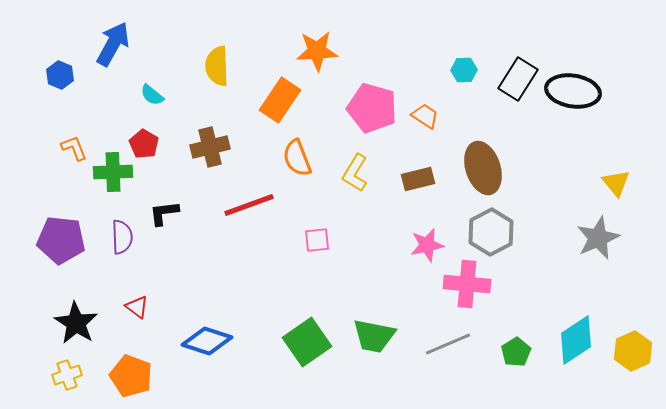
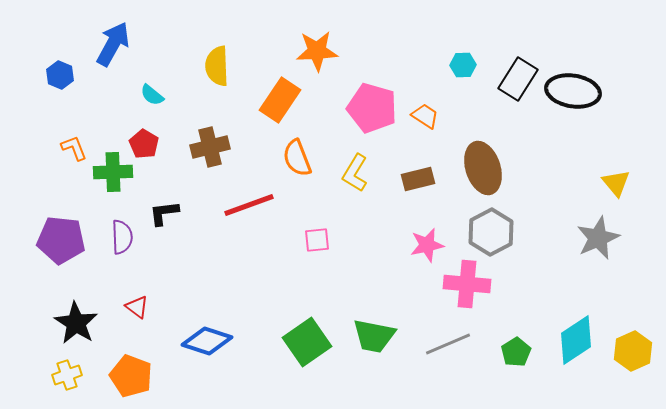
cyan hexagon: moved 1 px left, 5 px up
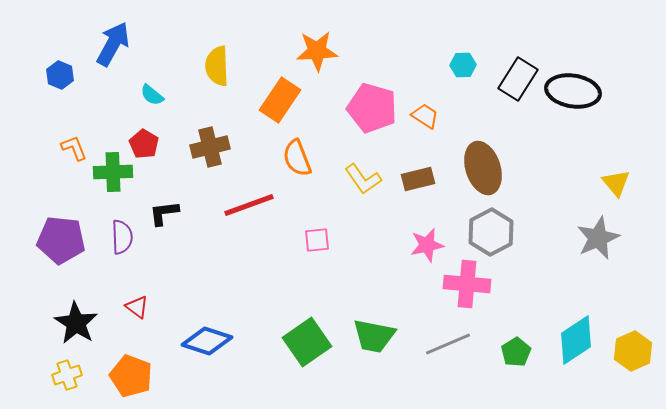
yellow L-shape: moved 8 px right, 6 px down; rotated 66 degrees counterclockwise
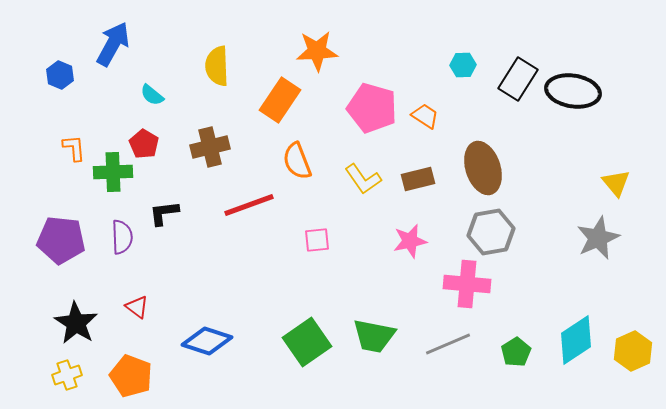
orange L-shape: rotated 16 degrees clockwise
orange semicircle: moved 3 px down
gray hexagon: rotated 18 degrees clockwise
pink star: moved 17 px left, 4 px up
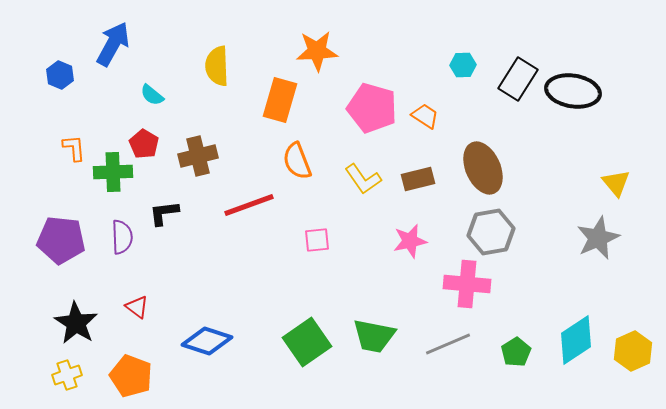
orange rectangle: rotated 18 degrees counterclockwise
brown cross: moved 12 px left, 9 px down
brown ellipse: rotated 6 degrees counterclockwise
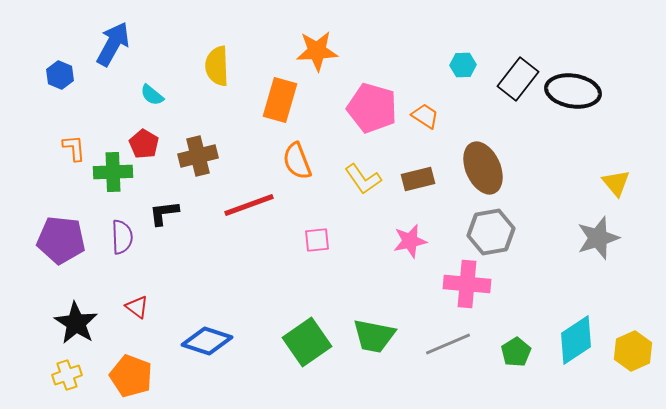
black rectangle: rotated 6 degrees clockwise
gray star: rotated 6 degrees clockwise
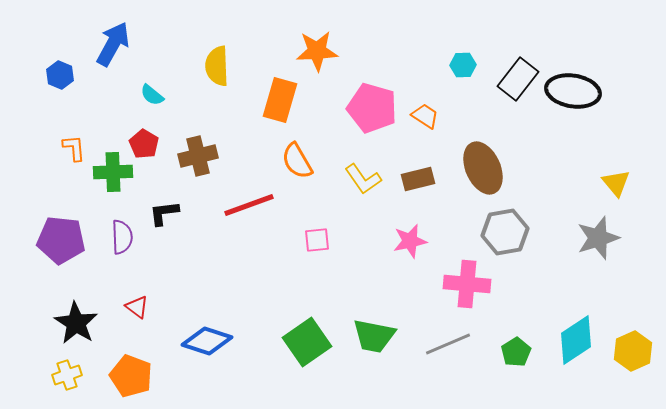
orange semicircle: rotated 9 degrees counterclockwise
gray hexagon: moved 14 px right
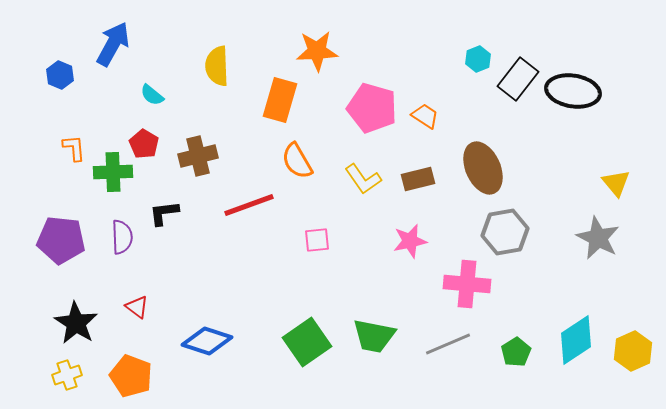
cyan hexagon: moved 15 px right, 6 px up; rotated 20 degrees counterclockwise
gray star: rotated 27 degrees counterclockwise
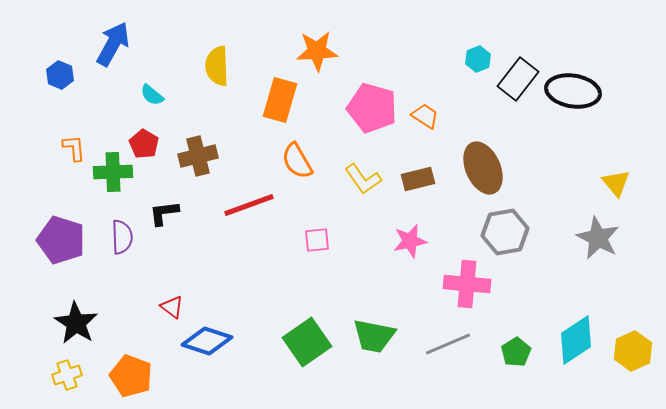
purple pentagon: rotated 12 degrees clockwise
red triangle: moved 35 px right
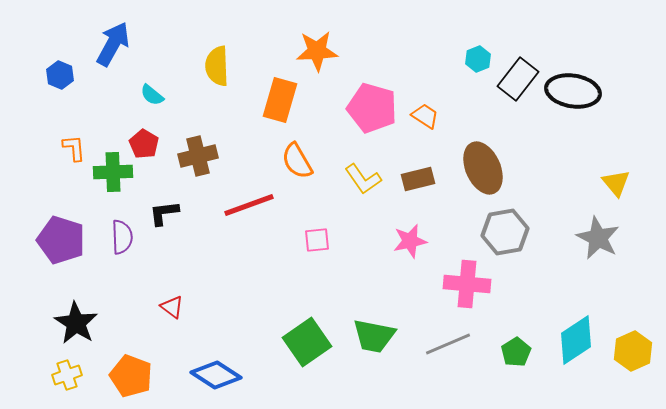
blue diamond: moved 9 px right, 34 px down; rotated 15 degrees clockwise
